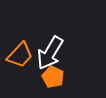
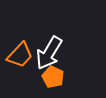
white arrow: moved 1 px left
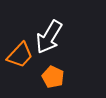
white arrow: moved 16 px up
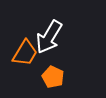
orange trapezoid: moved 5 px right, 2 px up; rotated 12 degrees counterclockwise
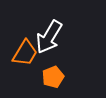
orange pentagon: rotated 25 degrees clockwise
